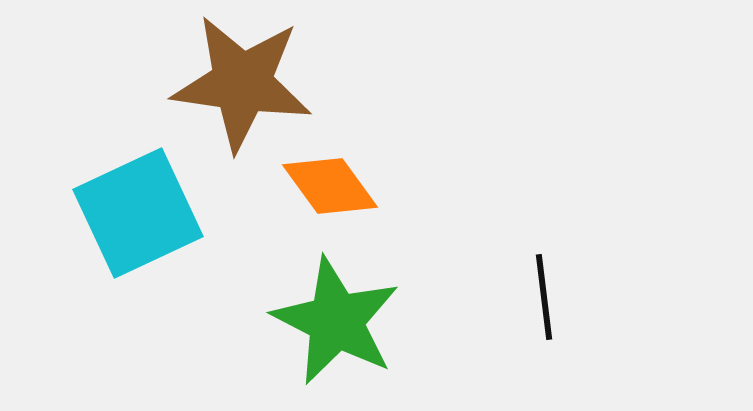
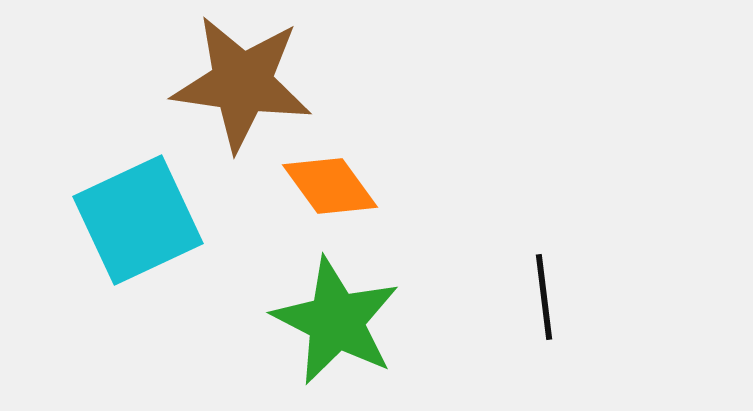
cyan square: moved 7 px down
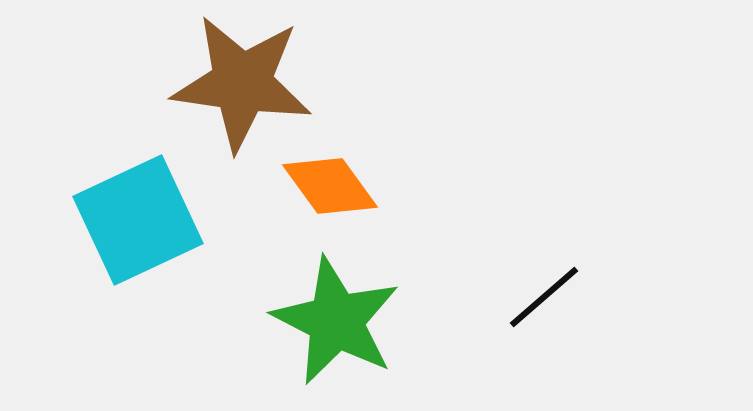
black line: rotated 56 degrees clockwise
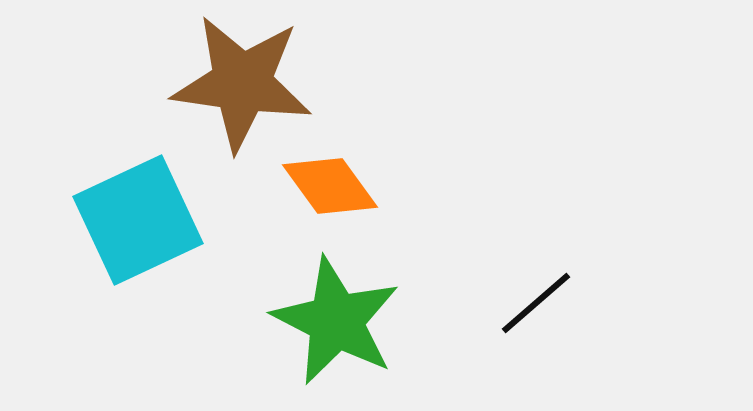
black line: moved 8 px left, 6 px down
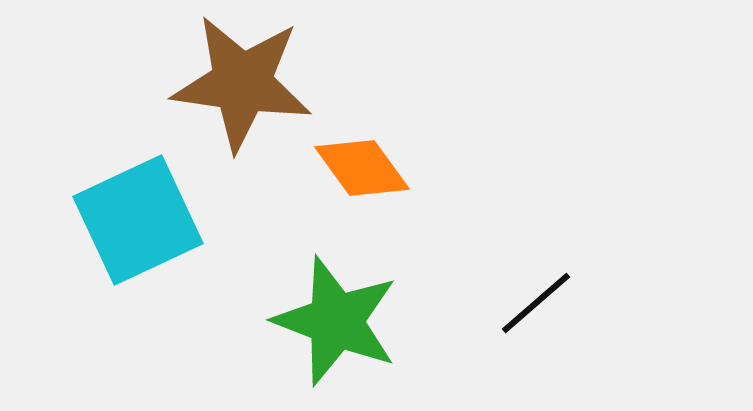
orange diamond: moved 32 px right, 18 px up
green star: rotated 6 degrees counterclockwise
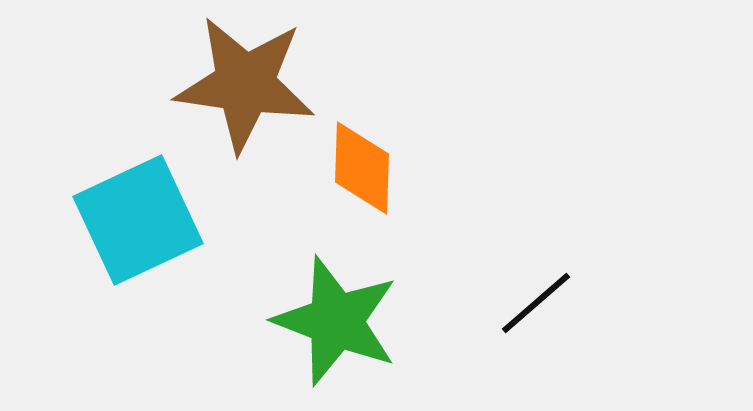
brown star: moved 3 px right, 1 px down
orange diamond: rotated 38 degrees clockwise
